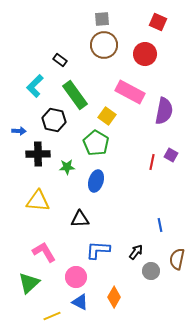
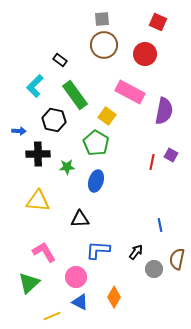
gray circle: moved 3 px right, 2 px up
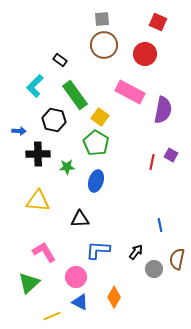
purple semicircle: moved 1 px left, 1 px up
yellow square: moved 7 px left, 1 px down
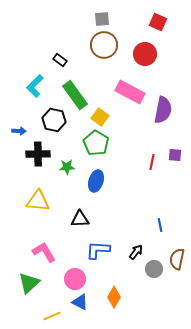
purple square: moved 4 px right; rotated 24 degrees counterclockwise
pink circle: moved 1 px left, 2 px down
